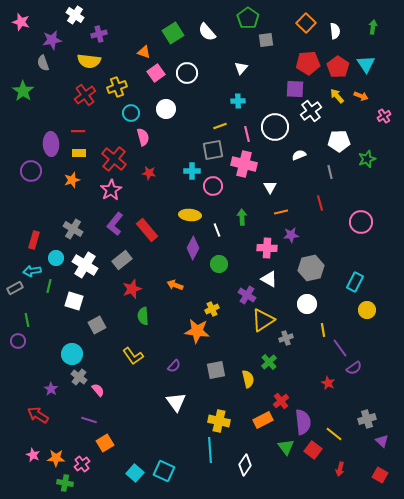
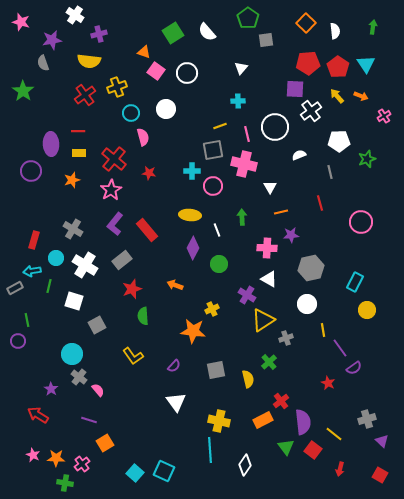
pink square at (156, 73): moved 2 px up; rotated 18 degrees counterclockwise
orange star at (197, 331): moved 4 px left
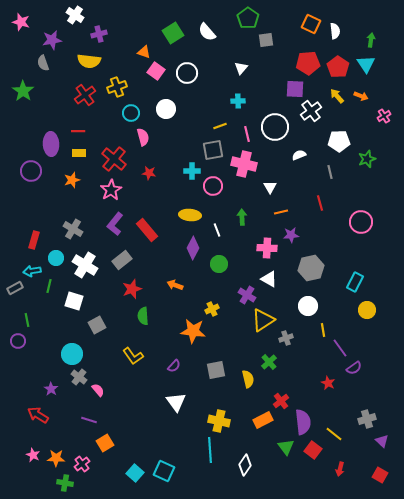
orange square at (306, 23): moved 5 px right, 1 px down; rotated 18 degrees counterclockwise
green arrow at (373, 27): moved 2 px left, 13 px down
white circle at (307, 304): moved 1 px right, 2 px down
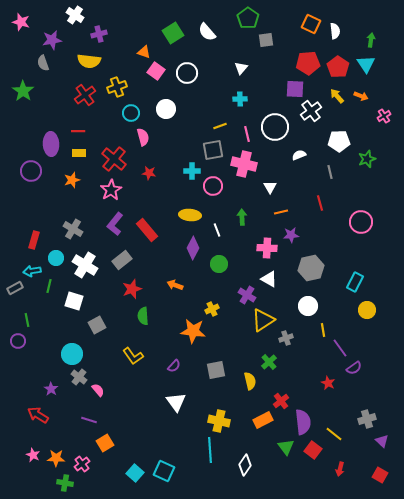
cyan cross at (238, 101): moved 2 px right, 2 px up
yellow semicircle at (248, 379): moved 2 px right, 2 px down
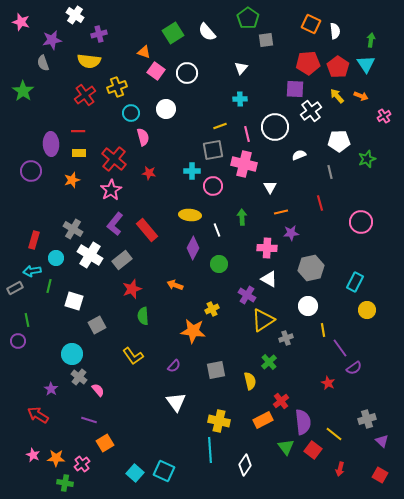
purple star at (291, 235): moved 2 px up
white cross at (85, 265): moved 5 px right, 10 px up
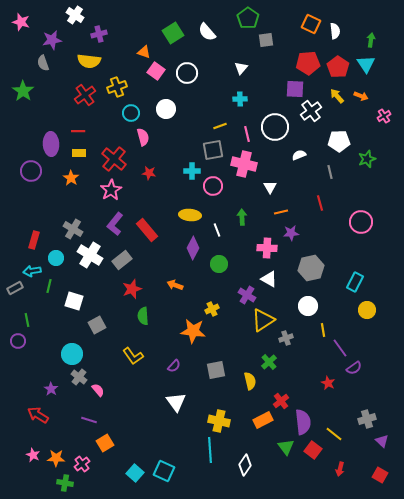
orange star at (72, 180): moved 1 px left, 2 px up; rotated 21 degrees counterclockwise
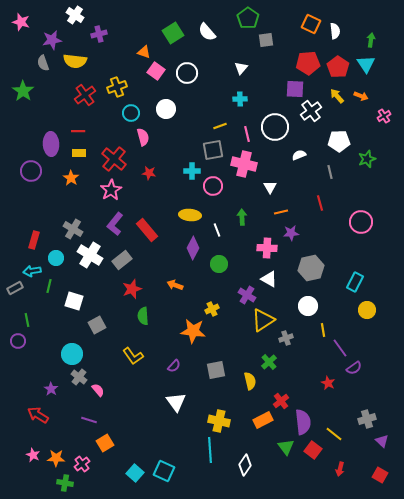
yellow semicircle at (89, 61): moved 14 px left
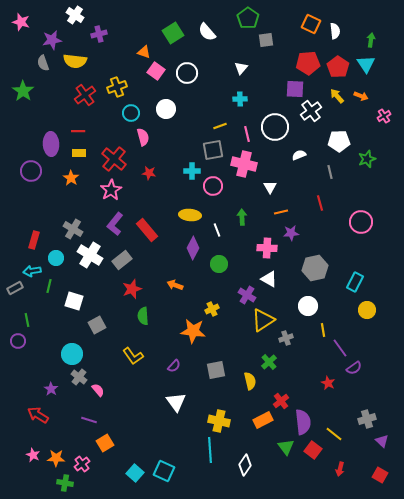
gray hexagon at (311, 268): moved 4 px right
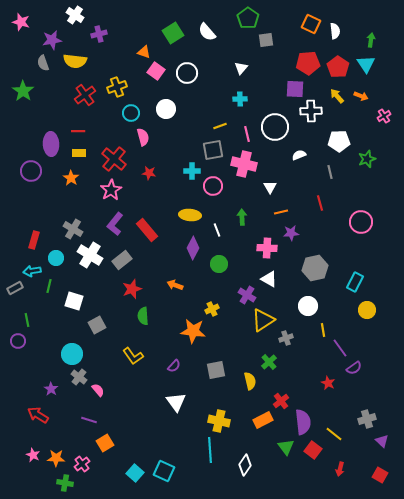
white cross at (311, 111): rotated 35 degrees clockwise
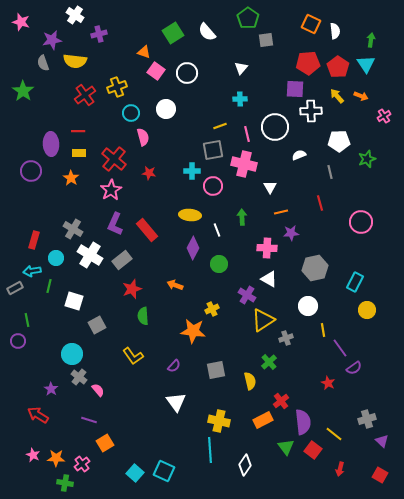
purple L-shape at (115, 224): rotated 15 degrees counterclockwise
